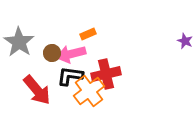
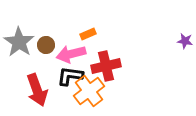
purple star: rotated 14 degrees counterclockwise
brown circle: moved 6 px left, 8 px up
red cross: moved 8 px up
red arrow: rotated 20 degrees clockwise
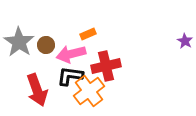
purple star: rotated 21 degrees clockwise
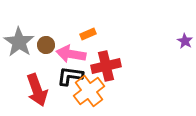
pink arrow: rotated 24 degrees clockwise
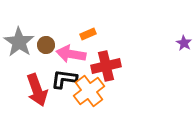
purple star: moved 1 px left, 2 px down
black L-shape: moved 6 px left, 3 px down
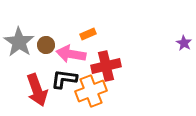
orange cross: moved 2 px right; rotated 16 degrees clockwise
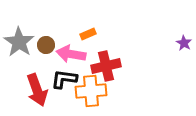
orange cross: rotated 16 degrees clockwise
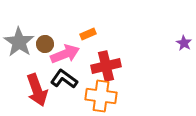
brown circle: moved 1 px left, 1 px up
pink arrow: moved 6 px left; rotated 148 degrees clockwise
black L-shape: rotated 28 degrees clockwise
orange cross: moved 10 px right, 5 px down; rotated 12 degrees clockwise
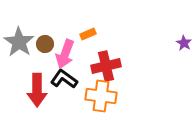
pink arrow: rotated 132 degrees clockwise
red arrow: rotated 20 degrees clockwise
